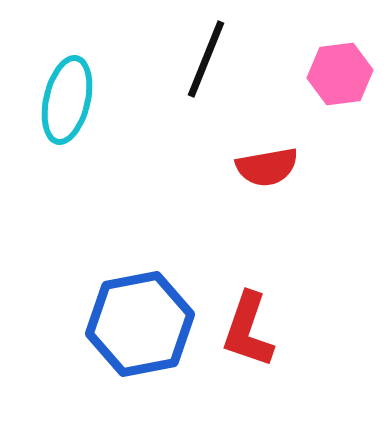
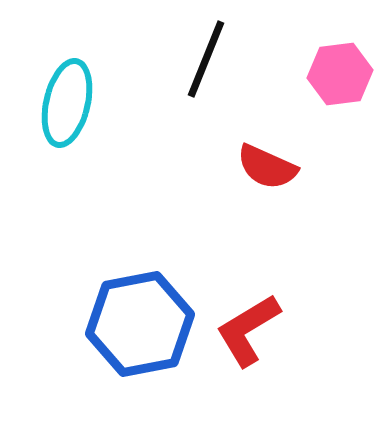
cyan ellipse: moved 3 px down
red semicircle: rotated 34 degrees clockwise
red L-shape: rotated 40 degrees clockwise
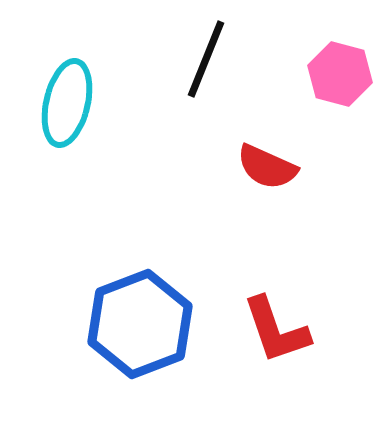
pink hexagon: rotated 22 degrees clockwise
blue hexagon: rotated 10 degrees counterclockwise
red L-shape: moved 28 px right; rotated 78 degrees counterclockwise
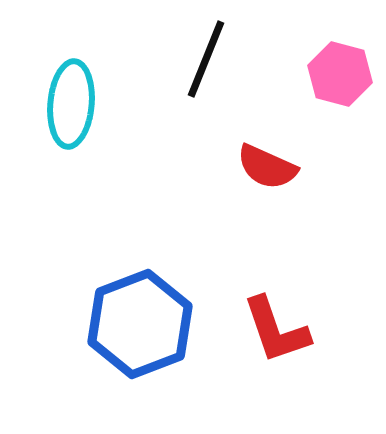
cyan ellipse: moved 4 px right, 1 px down; rotated 8 degrees counterclockwise
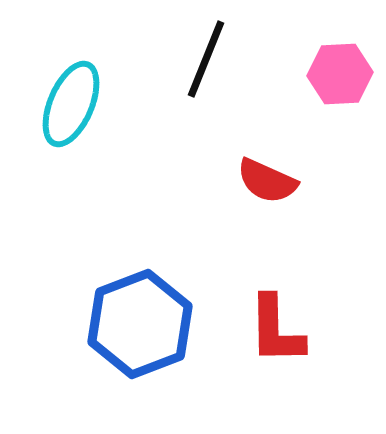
pink hexagon: rotated 18 degrees counterclockwise
cyan ellipse: rotated 18 degrees clockwise
red semicircle: moved 14 px down
red L-shape: rotated 18 degrees clockwise
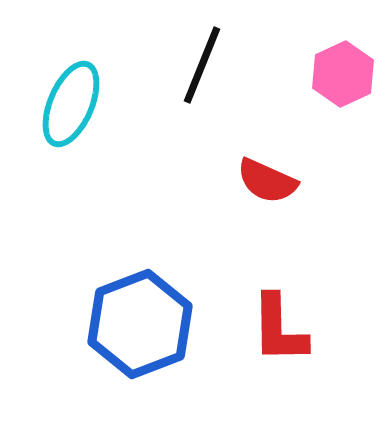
black line: moved 4 px left, 6 px down
pink hexagon: moved 3 px right; rotated 22 degrees counterclockwise
red L-shape: moved 3 px right, 1 px up
